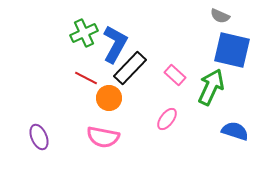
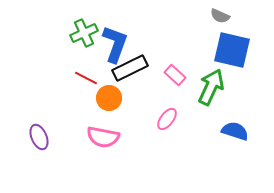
blue L-shape: rotated 9 degrees counterclockwise
black rectangle: rotated 20 degrees clockwise
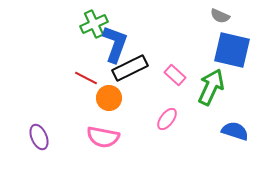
green cross: moved 10 px right, 9 px up
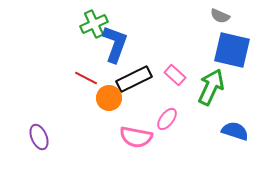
black rectangle: moved 4 px right, 11 px down
pink semicircle: moved 33 px right
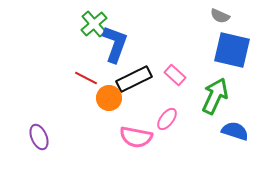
green cross: rotated 16 degrees counterclockwise
green arrow: moved 4 px right, 9 px down
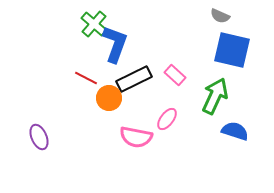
green cross: rotated 8 degrees counterclockwise
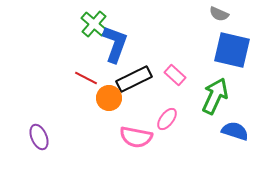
gray semicircle: moved 1 px left, 2 px up
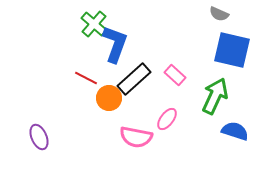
black rectangle: rotated 16 degrees counterclockwise
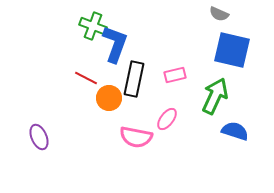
green cross: moved 1 px left, 2 px down; rotated 20 degrees counterclockwise
pink rectangle: rotated 55 degrees counterclockwise
black rectangle: rotated 36 degrees counterclockwise
